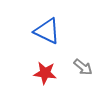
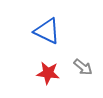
red star: moved 3 px right
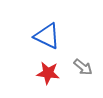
blue triangle: moved 5 px down
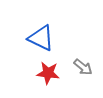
blue triangle: moved 6 px left, 2 px down
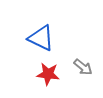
red star: moved 1 px down
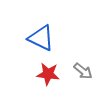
gray arrow: moved 4 px down
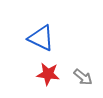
gray arrow: moved 6 px down
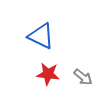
blue triangle: moved 2 px up
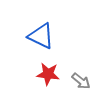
gray arrow: moved 2 px left, 4 px down
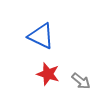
red star: rotated 10 degrees clockwise
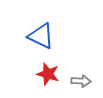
gray arrow: rotated 36 degrees counterclockwise
